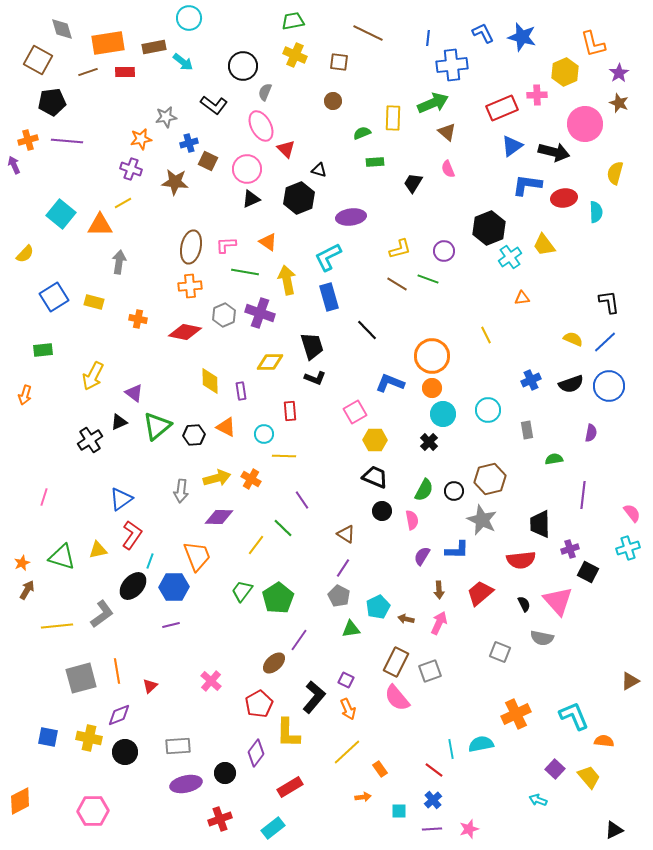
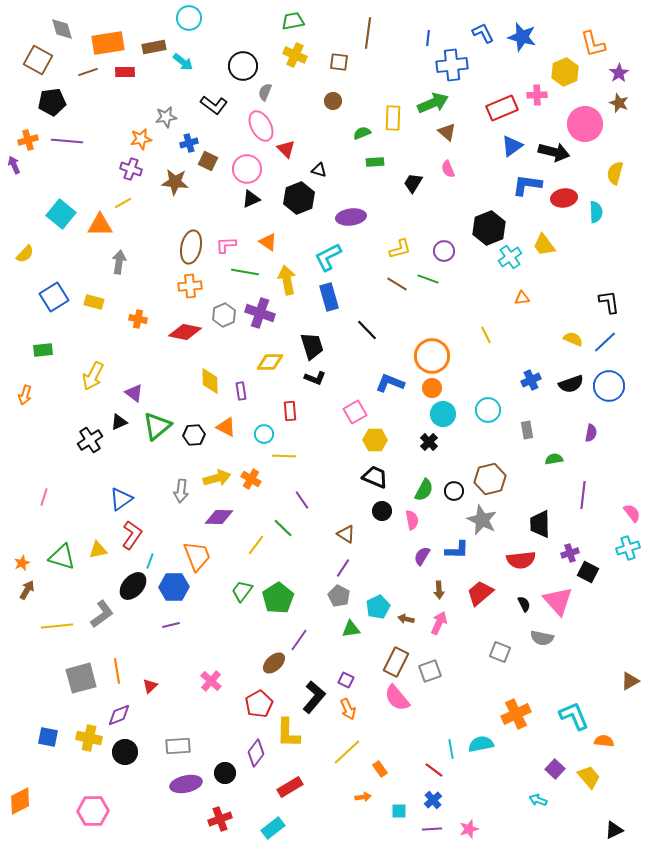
brown line at (368, 33): rotated 72 degrees clockwise
purple cross at (570, 549): moved 4 px down
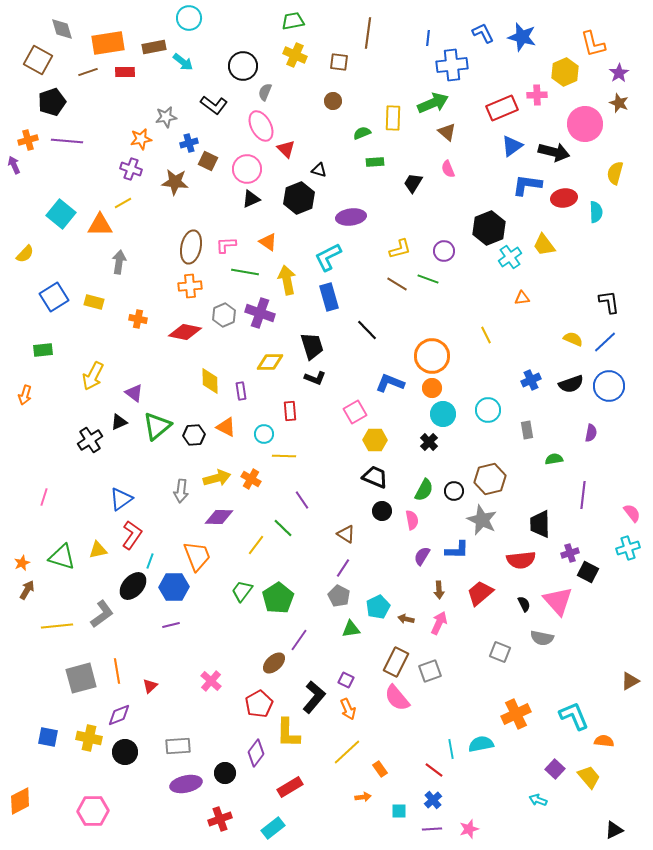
black pentagon at (52, 102): rotated 12 degrees counterclockwise
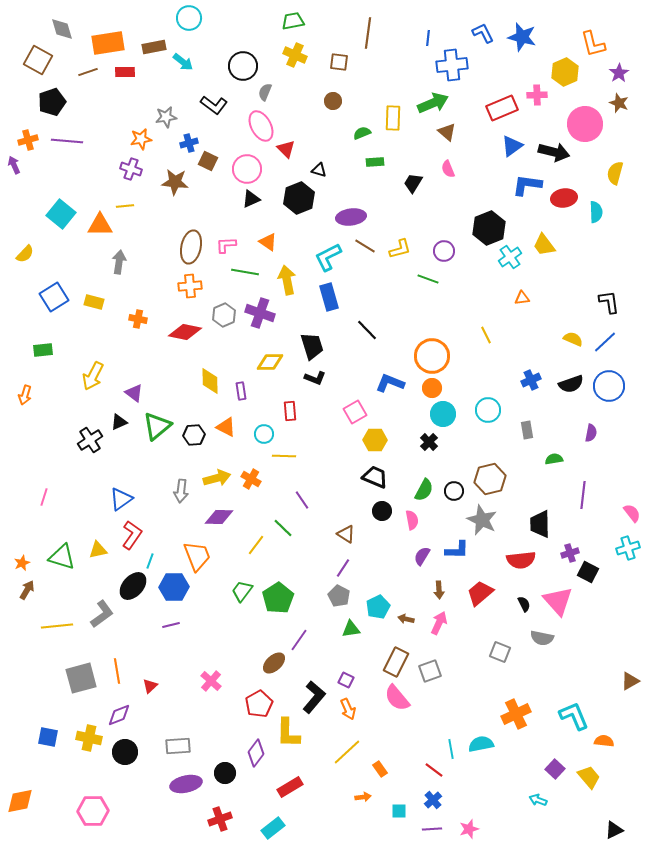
yellow line at (123, 203): moved 2 px right, 3 px down; rotated 24 degrees clockwise
brown line at (397, 284): moved 32 px left, 38 px up
orange diamond at (20, 801): rotated 16 degrees clockwise
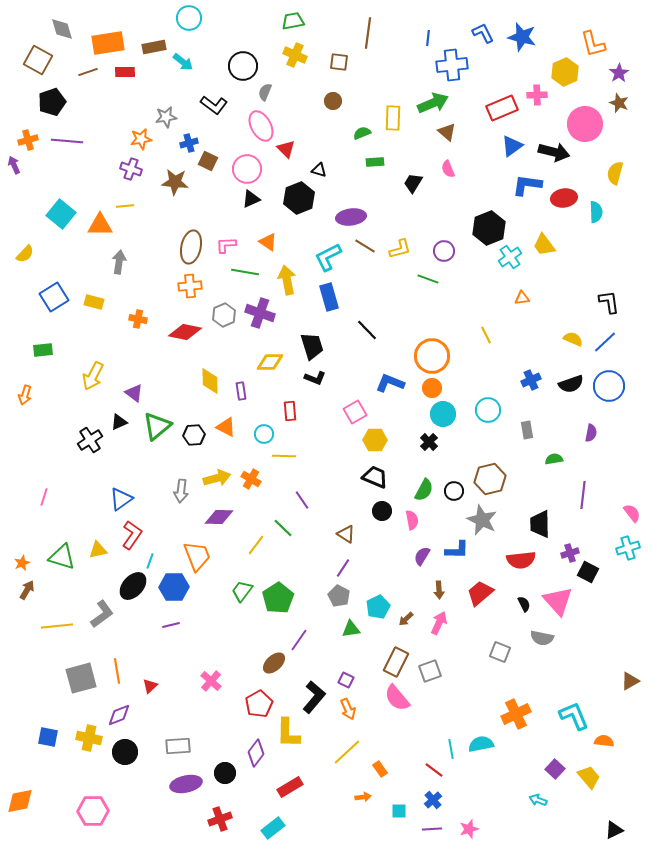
brown arrow at (406, 619): rotated 56 degrees counterclockwise
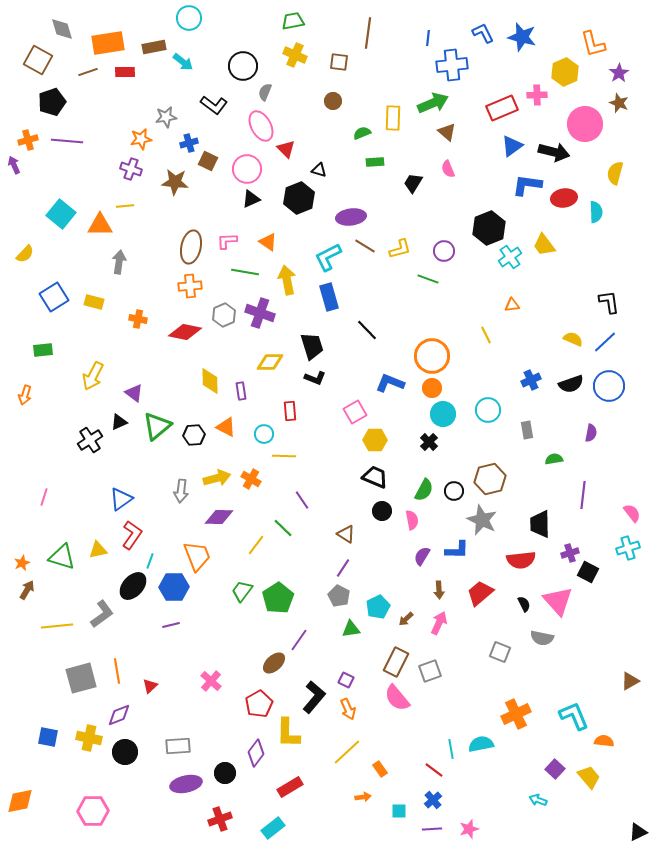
pink L-shape at (226, 245): moved 1 px right, 4 px up
orange triangle at (522, 298): moved 10 px left, 7 px down
black triangle at (614, 830): moved 24 px right, 2 px down
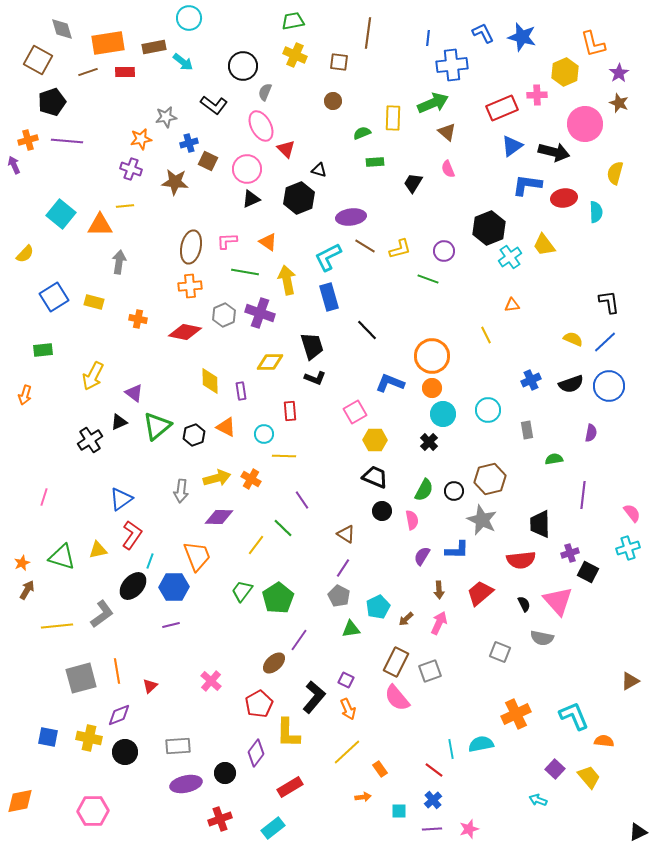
black hexagon at (194, 435): rotated 15 degrees counterclockwise
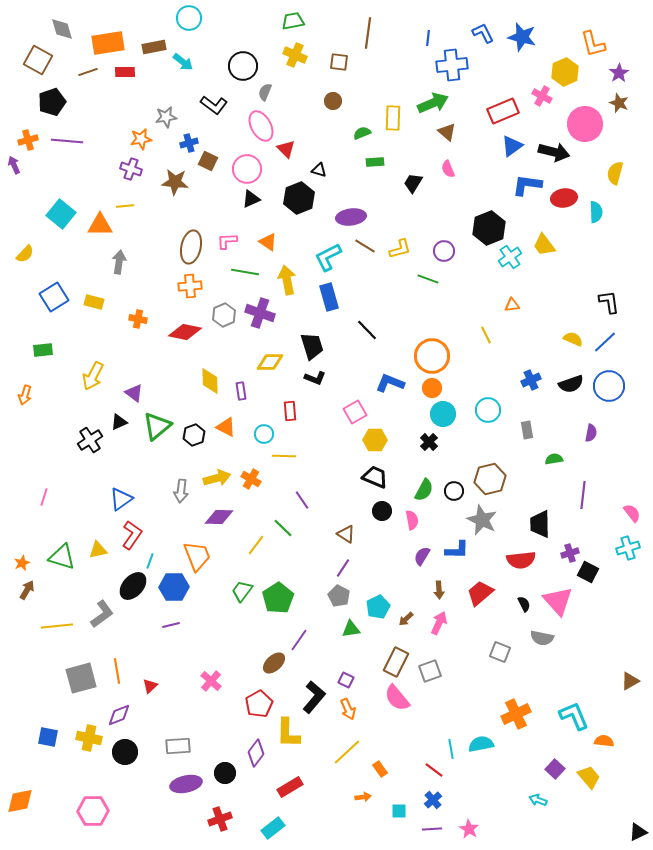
pink cross at (537, 95): moved 5 px right, 1 px down; rotated 30 degrees clockwise
red rectangle at (502, 108): moved 1 px right, 3 px down
pink star at (469, 829): rotated 24 degrees counterclockwise
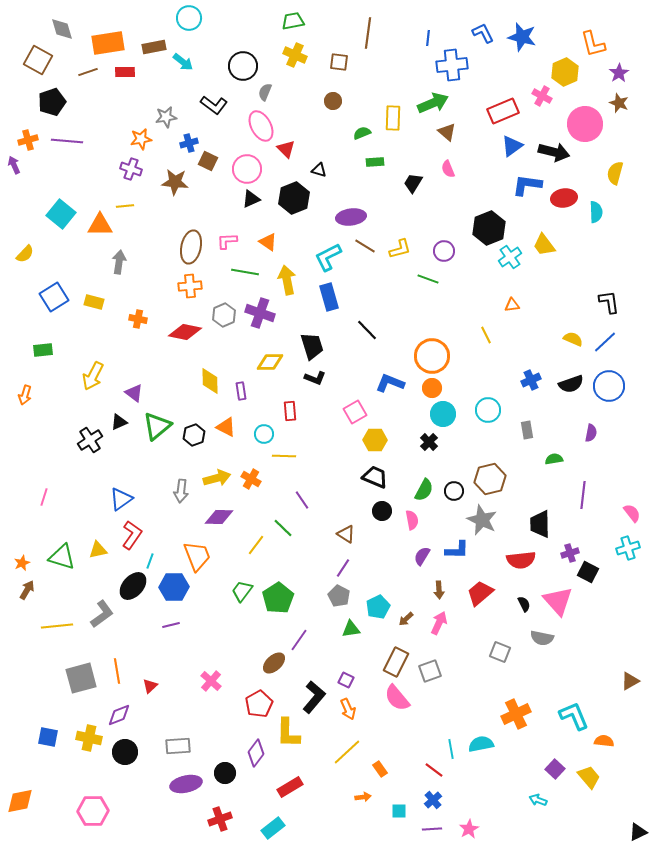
black hexagon at (299, 198): moved 5 px left
pink star at (469, 829): rotated 12 degrees clockwise
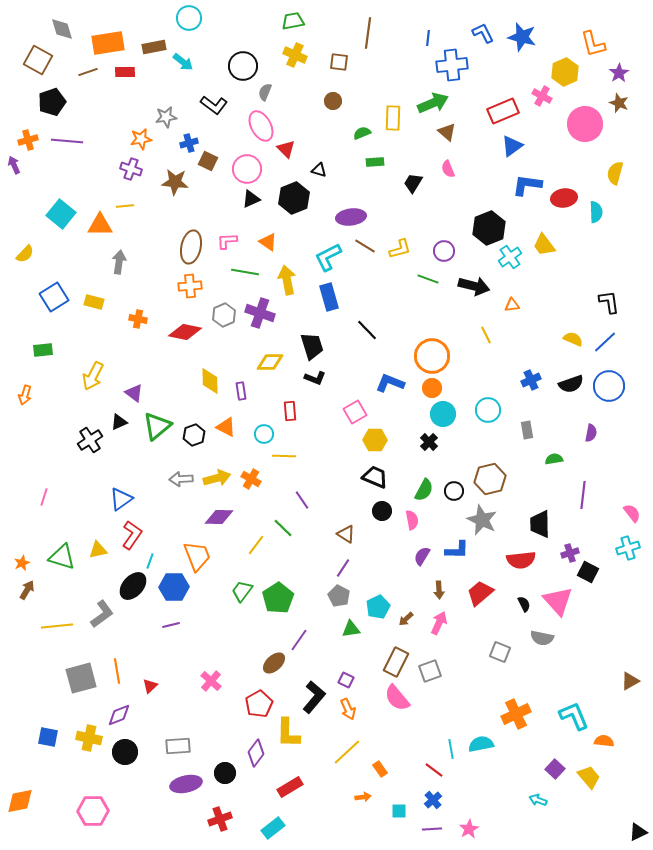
black arrow at (554, 152): moved 80 px left, 134 px down
gray arrow at (181, 491): moved 12 px up; rotated 80 degrees clockwise
